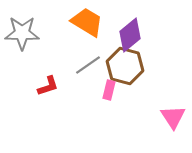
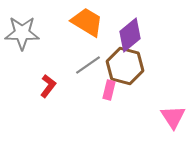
red L-shape: rotated 35 degrees counterclockwise
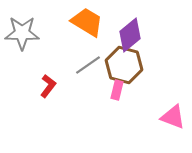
brown hexagon: moved 1 px left, 1 px up
pink rectangle: moved 8 px right
pink triangle: rotated 36 degrees counterclockwise
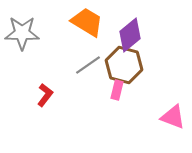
red L-shape: moved 3 px left, 9 px down
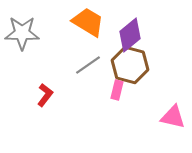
orange trapezoid: moved 1 px right
brown hexagon: moved 6 px right
pink triangle: rotated 8 degrees counterclockwise
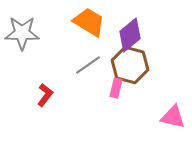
orange trapezoid: moved 1 px right
pink rectangle: moved 1 px left, 2 px up
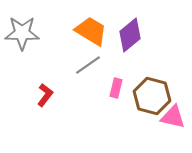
orange trapezoid: moved 2 px right, 9 px down
brown hexagon: moved 22 px right, 31 px down
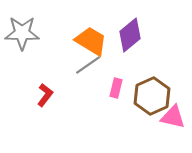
orange trapezoid: moved 10 px down
brown hexagon: rotated 21 degrees clockwise
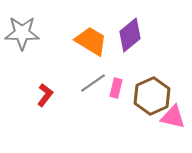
gray line: moved 5 px right, 18 px down
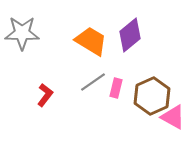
gray line: moved 1 px up
pink triangle: rotated 16 degrees clockwise
